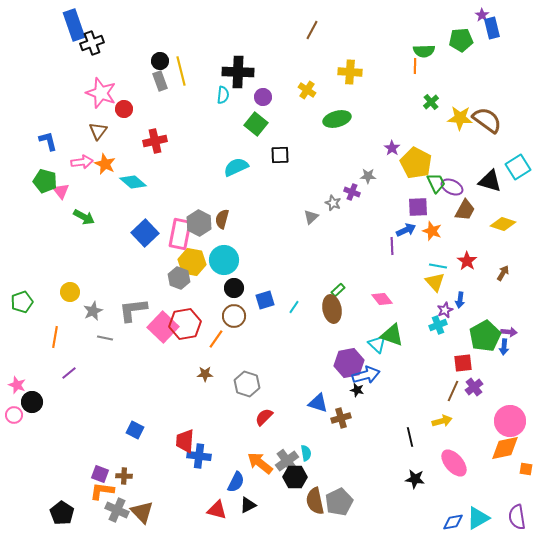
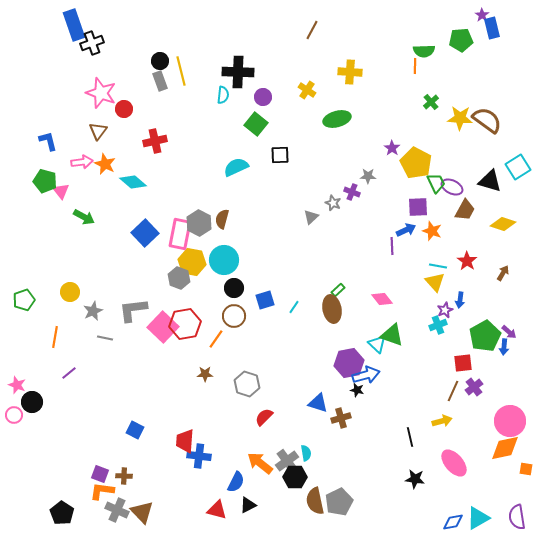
green pentagon at (22, 302): moved 2 px right, 2 px up
purple arrow at (509, 332): rotated 35 degrees clockwise
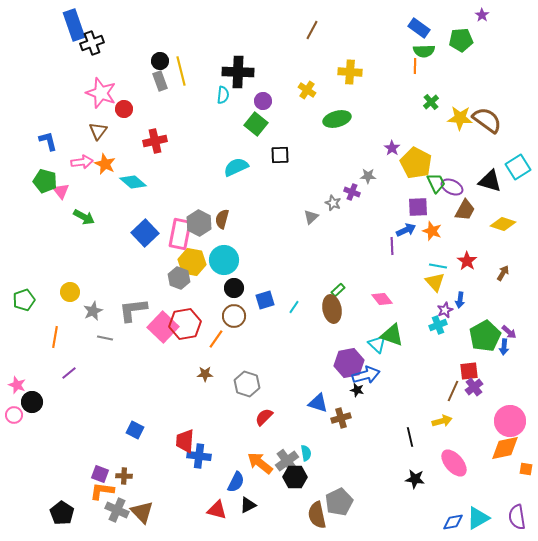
blue rectangle at (492, 28): moved 73 px left; rotated 40 degrees counterclockwise
purple circle at (263, 97): moved 4 px down
red square at (463, 363): moved 6 px right, 8 px down
brown semicircle at (315, 501): moved 2 px right, 14 px down
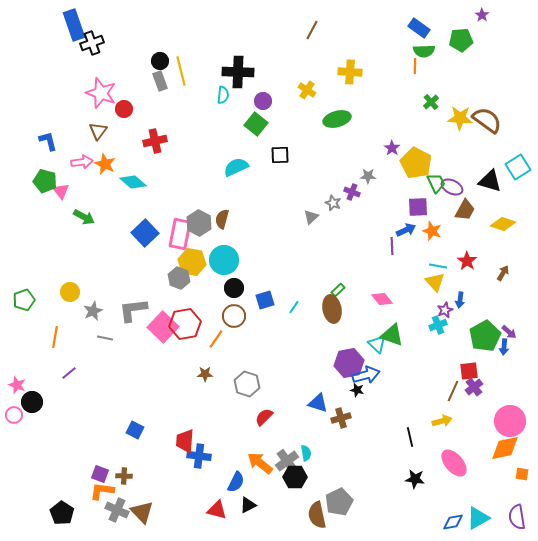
orange square at (526, 469): moved 4 px left, 5 px down
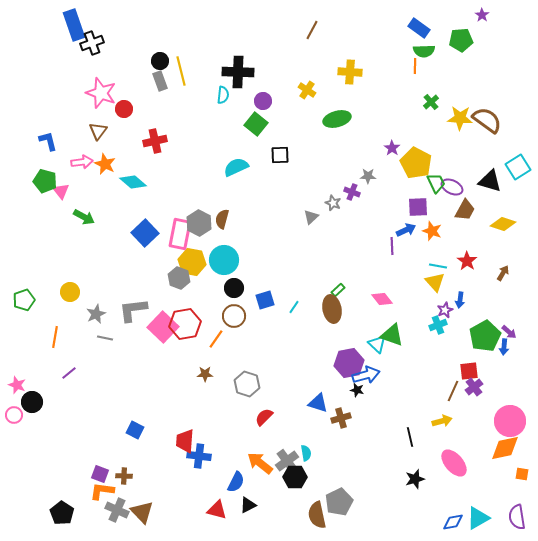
gray star at (93, 311): moved 3 px right, 3 px down
black star at (415, 479): rotated 24 degrees counterclockwise
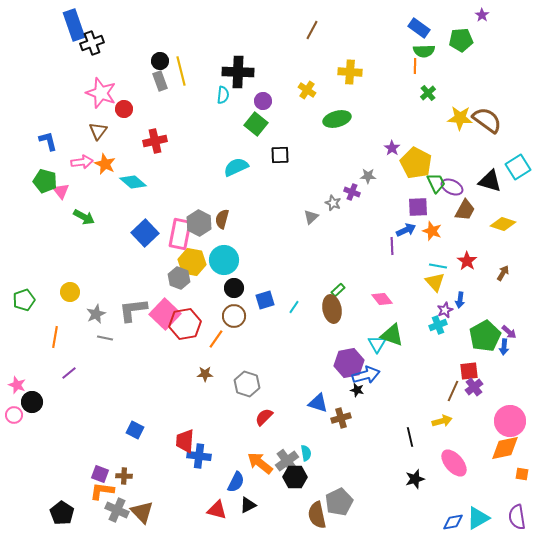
green cross at (431, 102): moved 3 px left, 9 px up
pink square at (163, 327): moved 2 px right, 13 px up
cyan triangle at (377, 344): rotated 18 degrees clockwise
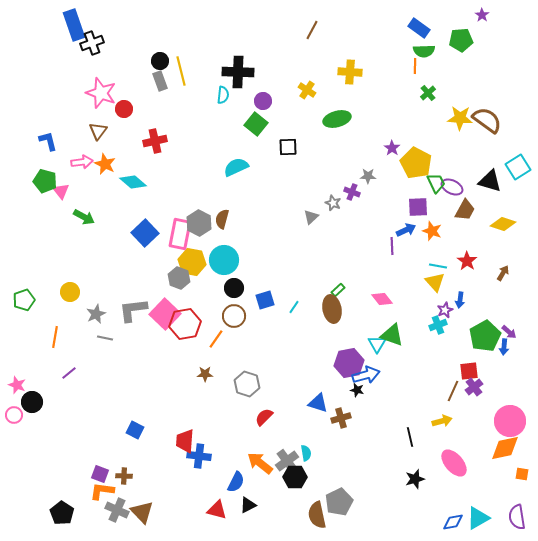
black square at (280, 155): moved 8 px right, 8 px up
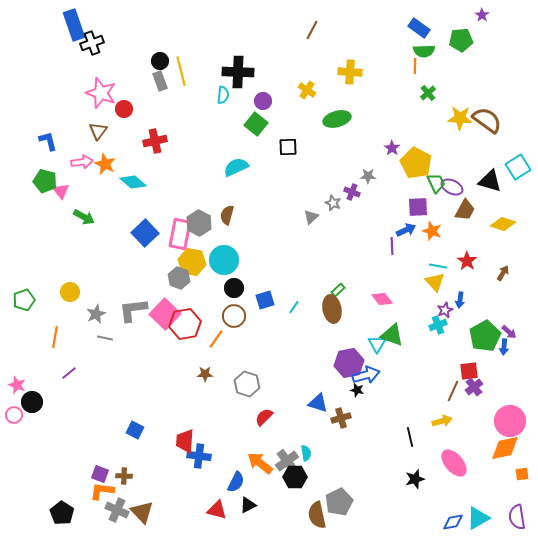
brown semicircle at (222, 219): moved 5 px right, 4 px up
orange square at (522, 474): rotated 16 degrees counterclockwise
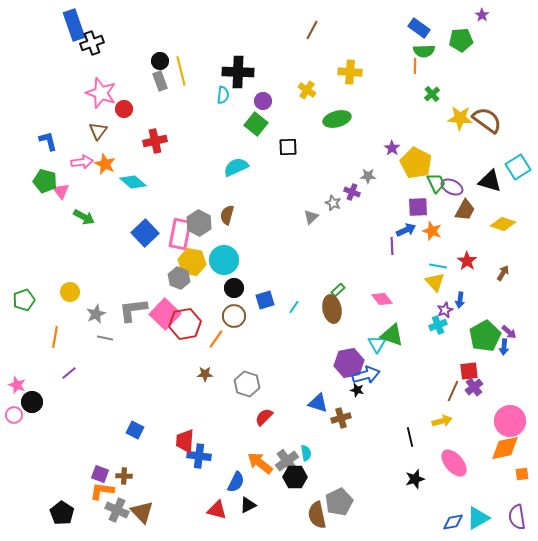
green cross at (428, 93): moved 4 px right, 1 px down
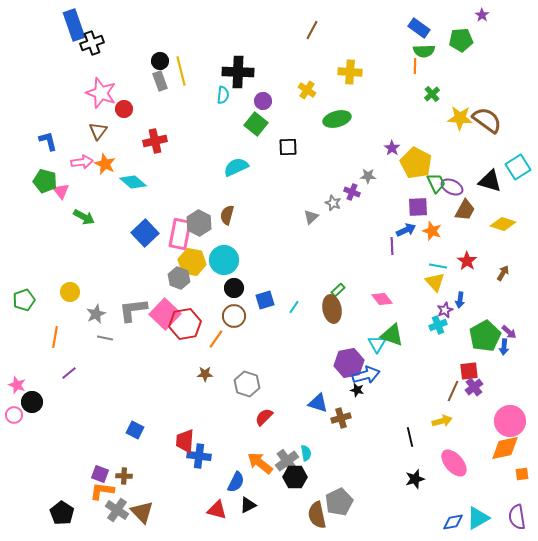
gray cross at (117, 510): rotated 10 degrees clockwise
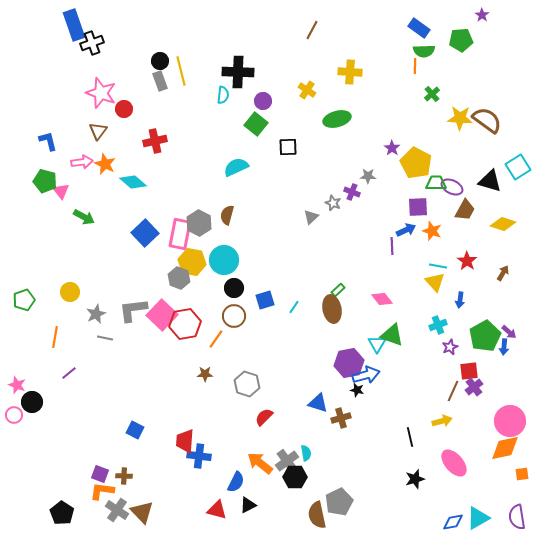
green trapezoid at (436, 183): rotated 65 degrees counterclockwise
purple star at (445, 310): moved 5 px right, 37 px down
pink square at (165, 314): moved 3 px left, 1 px down
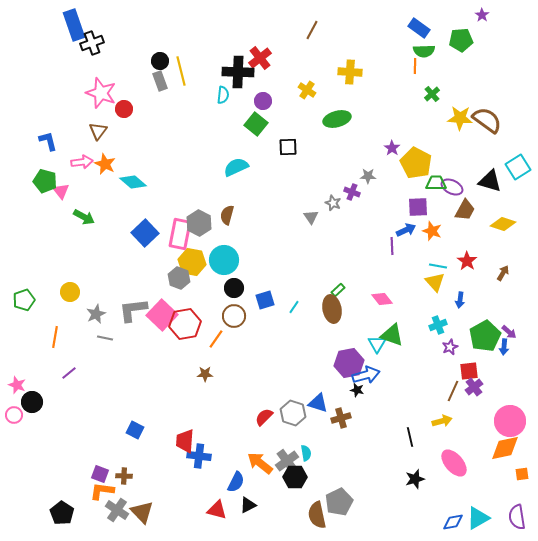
red cross at (155, 141): moved 105 px right, 83 px up; rotated 25 degrees counterclockwise
gray triangle at (311, 217): rotated 21 degrees counterclockwise
gray hexagon at (247, 384): moved 46 px right, 29 px down
